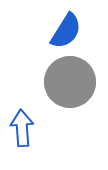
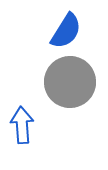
blue arrow: moved 3 px up
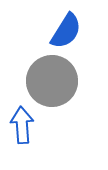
gray circle: moved 18 px left, 1 px up
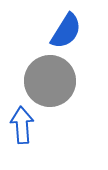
gray circle: moved 2 px left
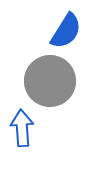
blue arrow: moved 3 px down
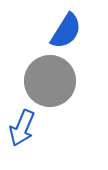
blue arrow: rotated 153 degrees counterclockwise
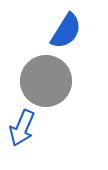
gray circle: moved 4 px left
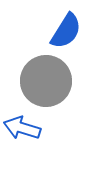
blue arrow: rotated 84 degrees clockwise
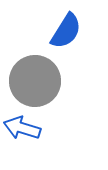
gray circle: moved 11 px left
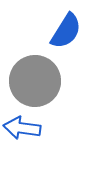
blue arrow: rotated 9 degrees counterclockwise
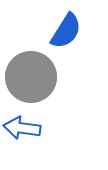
gray circle: moved 4 px left, 4 px up
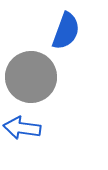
blue semicircle: rotated 12 degrees counterclockwise
